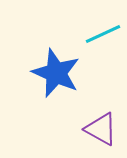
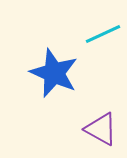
blue star: moved 2 px left
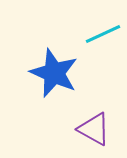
purple triangle: moved 7 px left
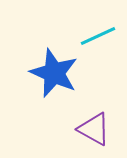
cyan line: moved 5 px left, 2 px down
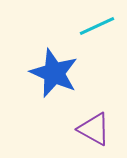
cyan line: moved 1 px left, 10 px up
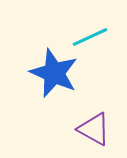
cyan line: moved 7 px left, 11 px down
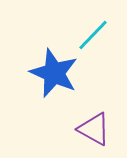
cyan line: moved 3 px right, 2 px up; rotated 21 degrees counterclockwise
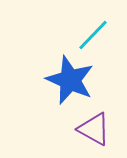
blue star: moved 16 px right, 7 px down
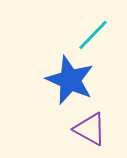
purple triangle: moved 4 px left
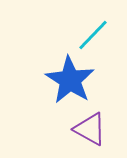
blue star: rotated 9 degrees clockwise
